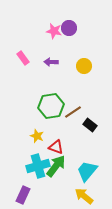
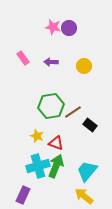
pink star: moved 1 px left, 4 px up
red triangle: moved 4 px up
green arrow: rotated 15 degrees counterclockwise
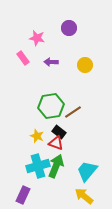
pink star: moved 16 px left, 11 px down
yellow circle: moved 1 px right, 1 px up
black rectangle: moved 31 px left, 7 px down
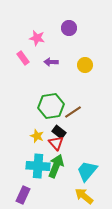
red triangle: rotated 28 degrees clockwise
cyan cross: rotated 20 degrees clockwise
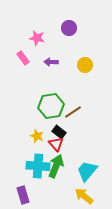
red triangle: moved 1 px down
purple rectangle: rotated 42 degrees counterclockwise
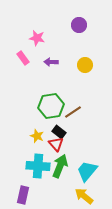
purple circle: moved 10 px right, 3 px up
green arrow: moved 4 px right
purple rectangle: rotated 30 degrees clockwise
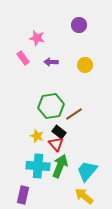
brown line: moved 1 px right, 2 px down
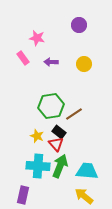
yellow circle: moved 1 px left, 1 px up
cyan trapezoid: rotated 55 degrees clockwise
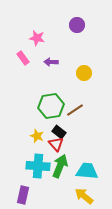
purple circle: moved 2 px left
yellow circle: moved 9 px down
brown line: moved 1 px right, 4 px up
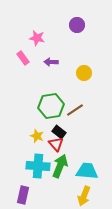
yellow arrow: rotated 108 degrees counterclockwise
